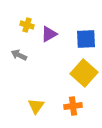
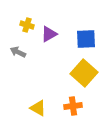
gray arrow: moved 1 px left, 3 px up
yellow triangle: moved 2 px right, 2 px down; rotated 36 degrees counterclockwise
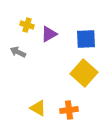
orange cross: moved 4 px left, 4 px down
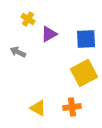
yellow cross: moved 1 px right, 6 px up; rotated 16 degrees clockwise
yellow square: rotated 20 degrees clockwise
orange cross: moved 3 px right, 3 px up
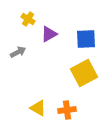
gray arrow: rotated 126 degrees clockwise
orange cross: moved 5 px left, 3 px down
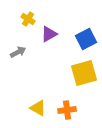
blue square: rotated 25 degrees counterclockwise
yellow square: rotated 12 degrees clockwise
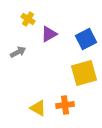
orange cross: moved 2 px left, 5 px up
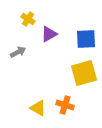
blue square: rotated 25 degrees clockwise
orange cross: rotated 24 degrees clockwise
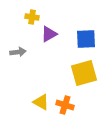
yellow cross: moved 4 px right, 2 px up; rotated 24 degrees counterclockwise
gray arrow: rotated 21 degrees clockwise
yellow triangle: moved 3 px right, 6 px up
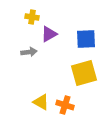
gray arrow: moved 11 px right
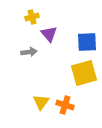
yellow cross: rotated 24 degrees counterclockwise
purple triangle: rotated 42 degrees counterclockwise
blue square: moved 1 px right, 3 px down
yellow triangle: rotated 36 degrees clockwise
